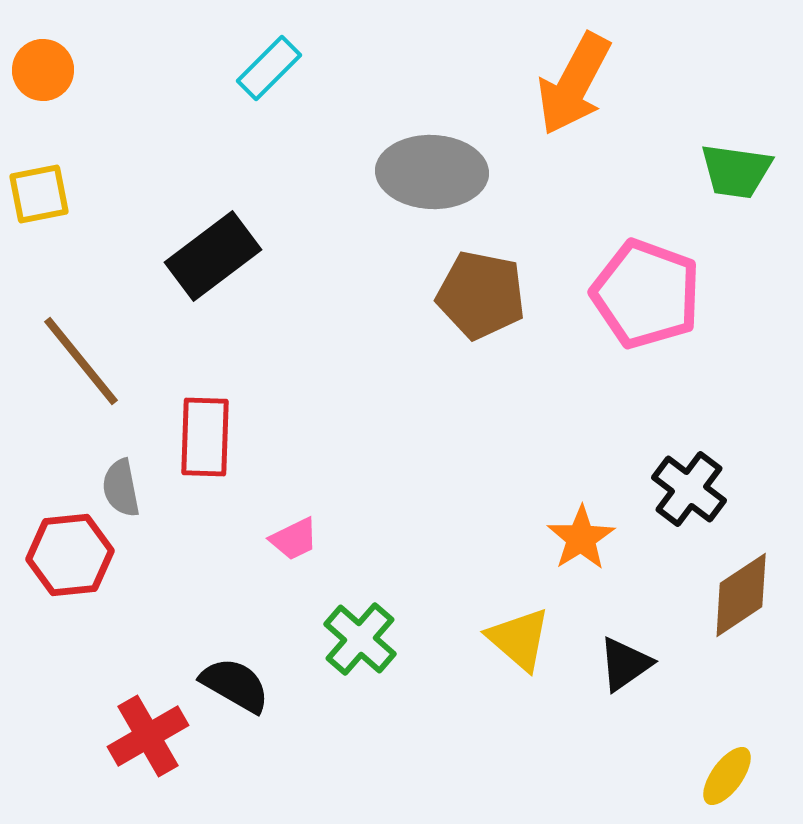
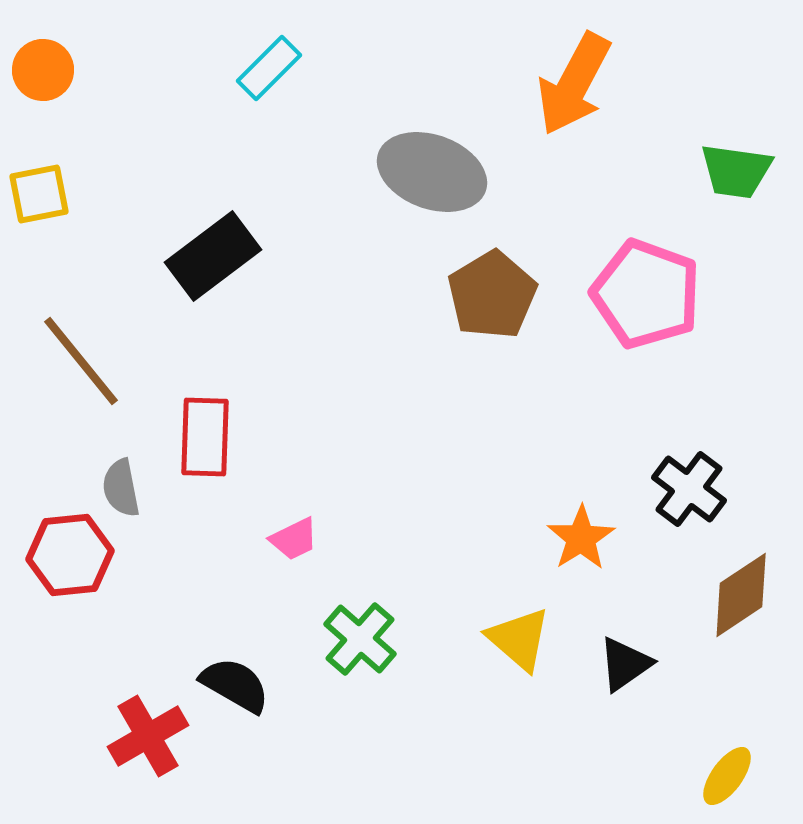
gray ellipse: rotated 18 degrees clockwise
brown pentagon: moved 11 px right; rotated 30 degrees clockwise
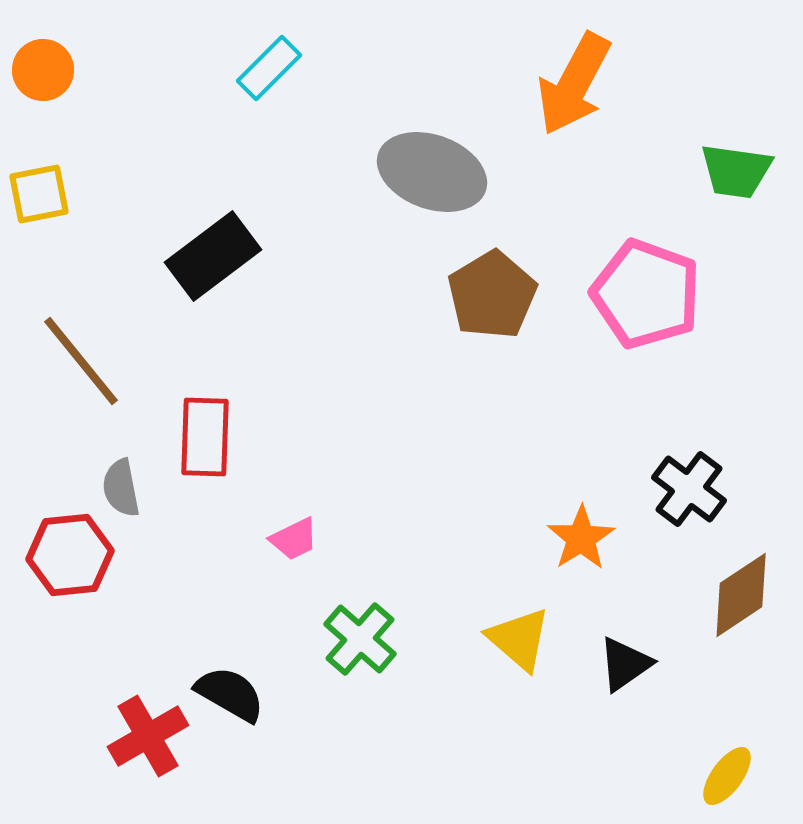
black semicircle: moved 5 px left, 9 px down
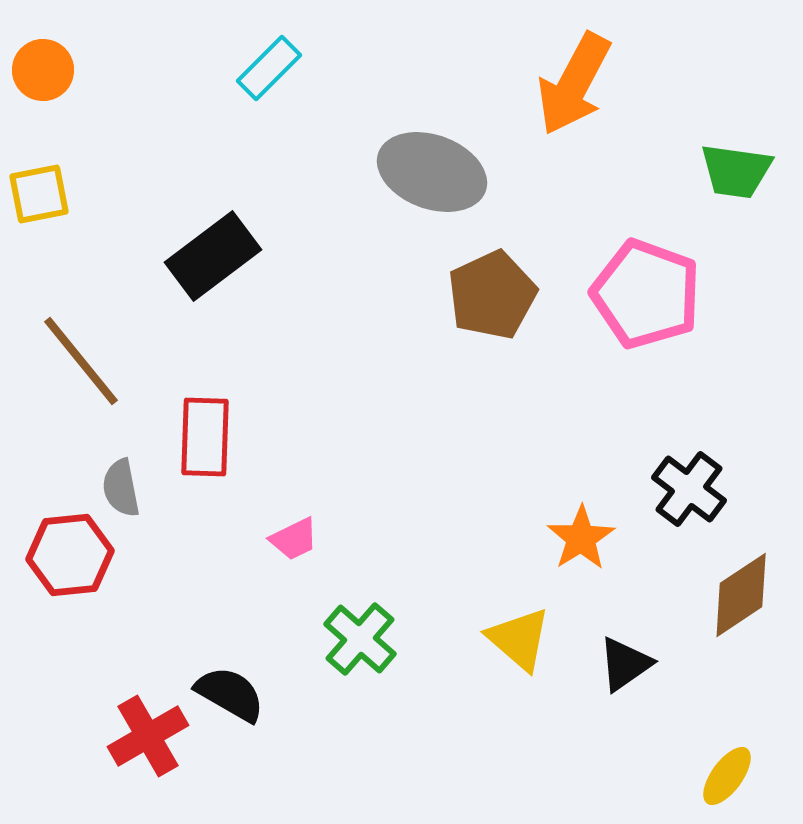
brown pentagon: rotated 6 degrees clockwise
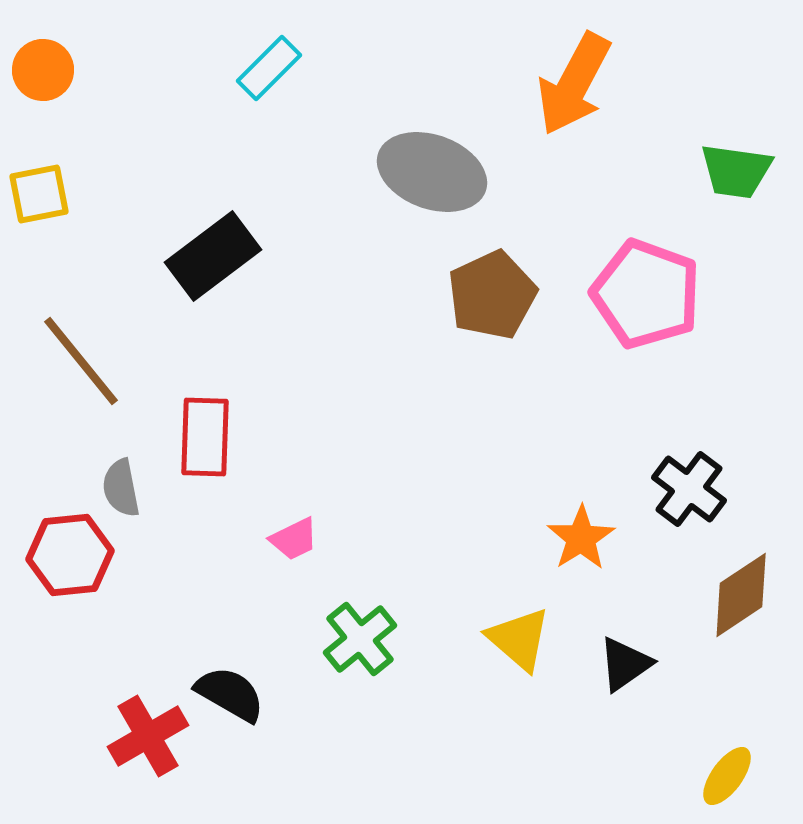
green cross: rotated 10 degrees clockwise
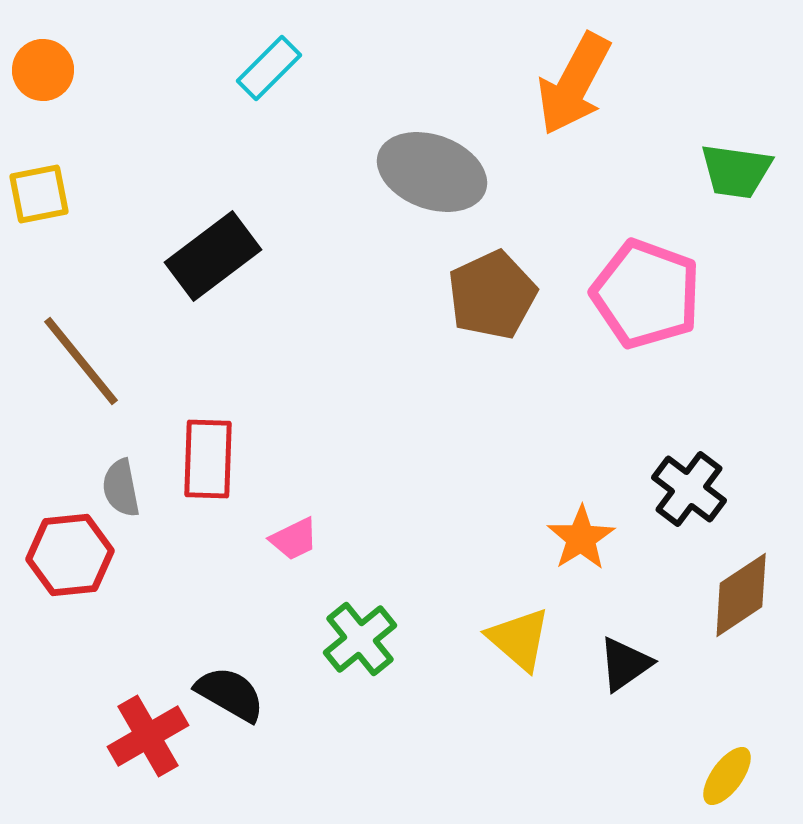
red rectangle: moved 3 px right, 22 px down
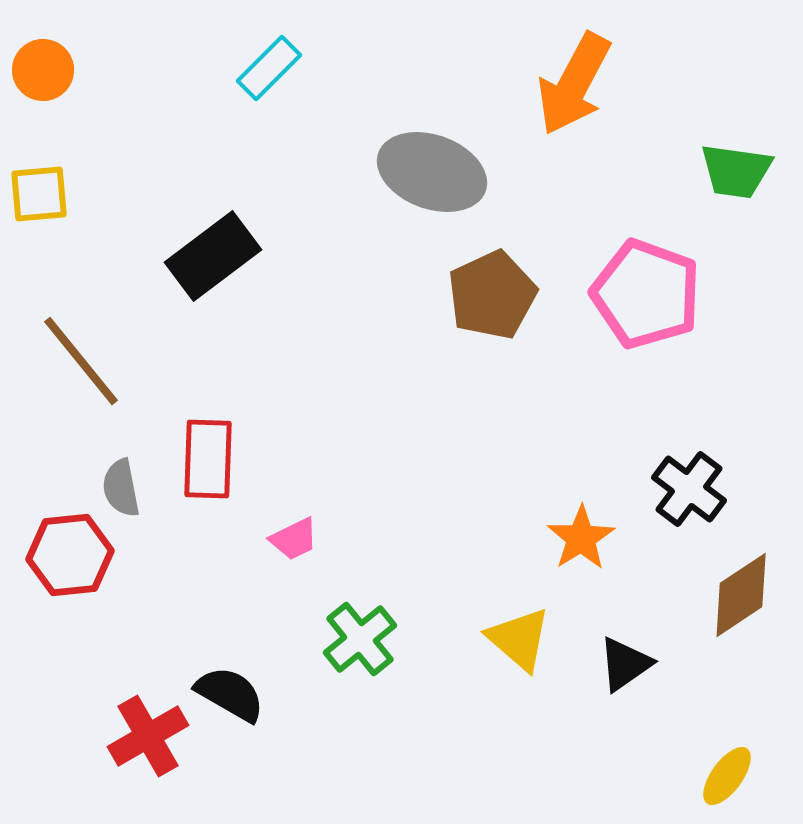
yellow square: rotated 6 degrees clockwise
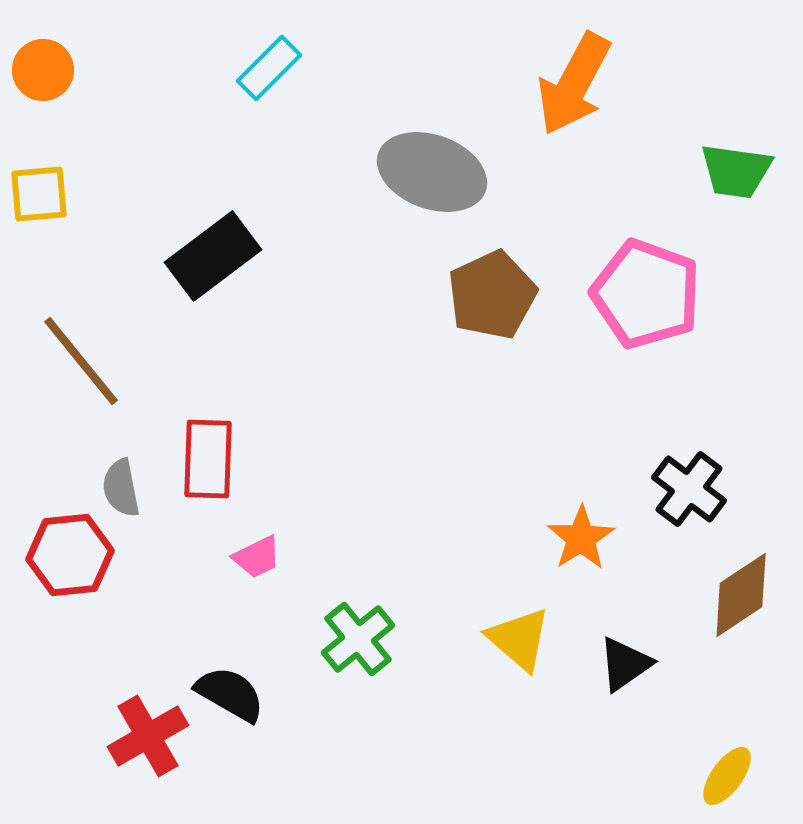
pink trapezoid: moved 37 px left, 18 px down
green cross: moved 2 px left
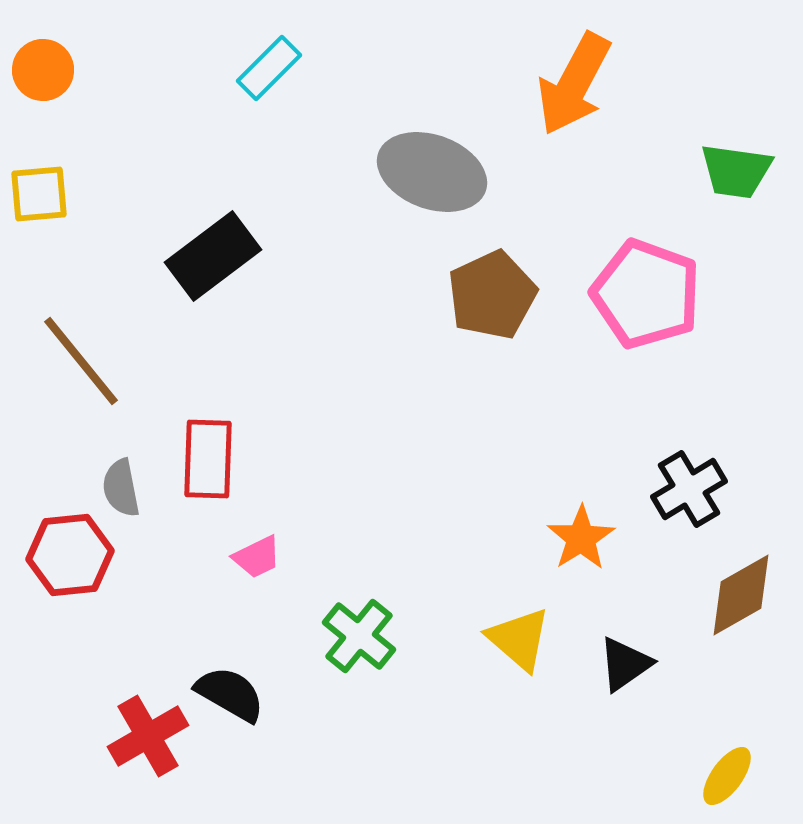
black cross: rotated 22 degrees clockwise
brown diamond: rotated 4 degrees clockwise
green cross: moved 1 px right, 3 px up; rotated 12 degrees counterclockwise
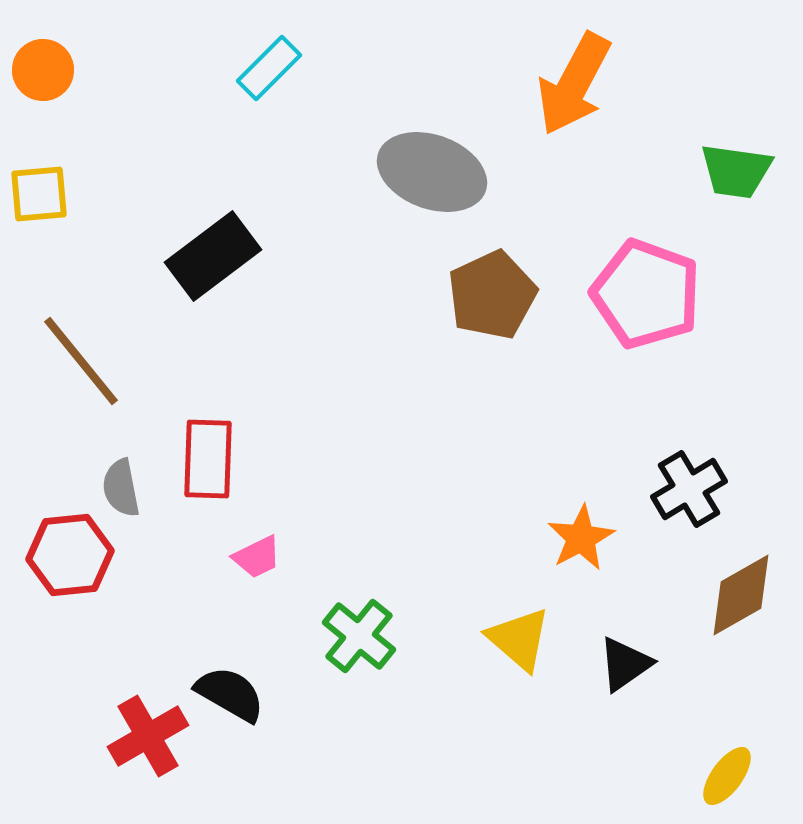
orange star: rotated 4 degrees clockwise
